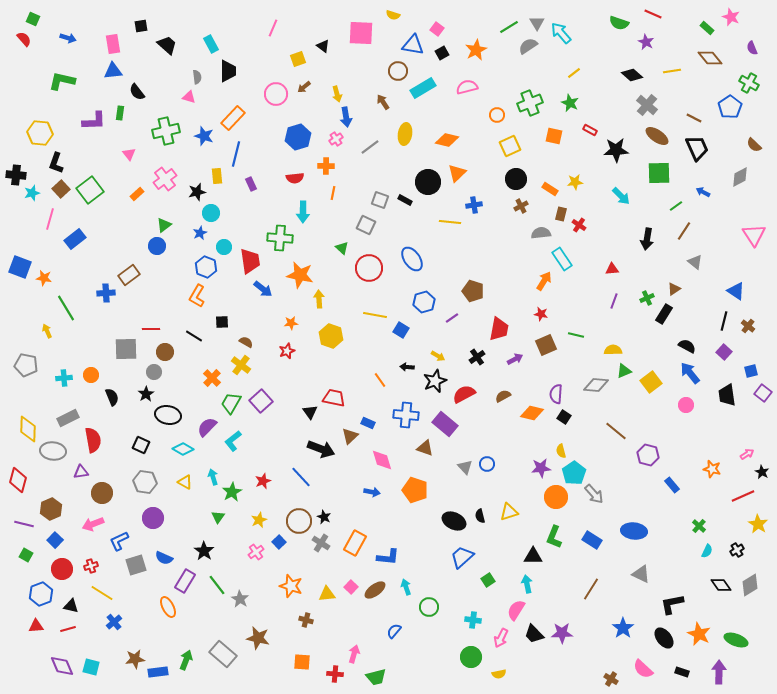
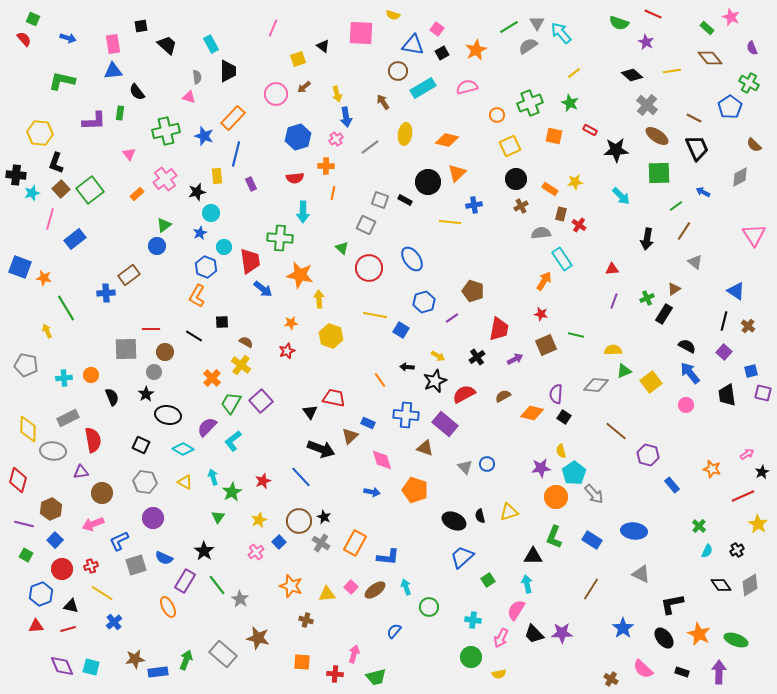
purple square at (763, 393): rotated 24 degrees counterclockwise
black star at (762, 472): rotated 16 degrees clockwise
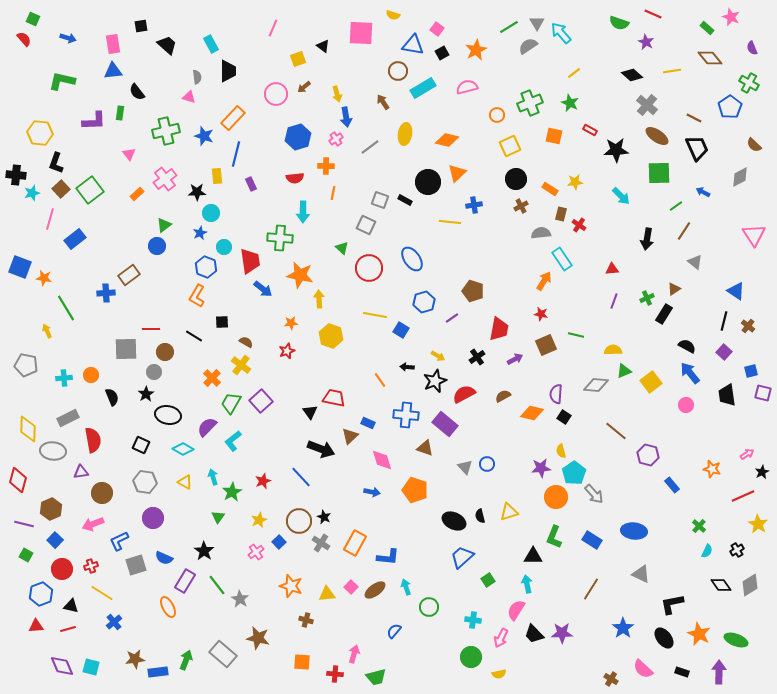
black star at (197, 192): rotated 12 degrees clockwise
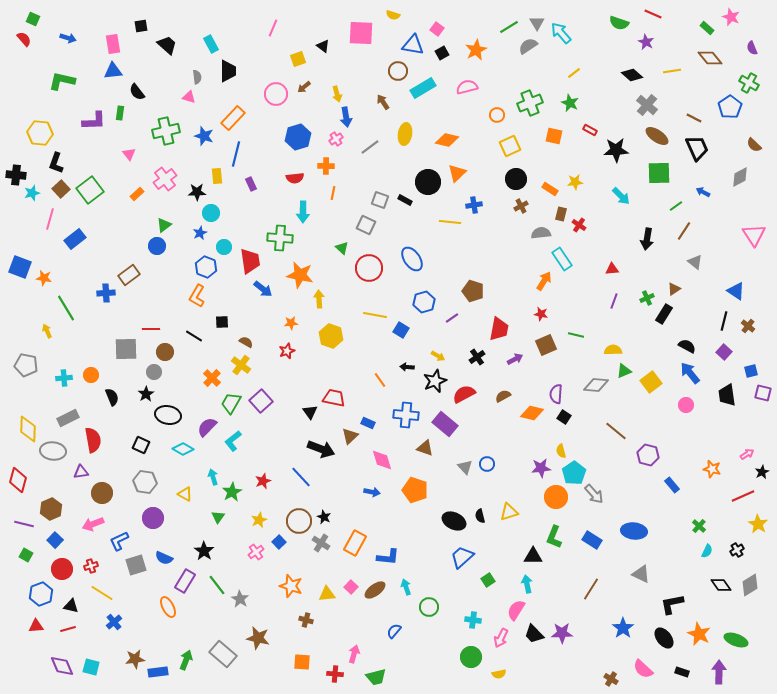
yellow triangle at (185, 482): moved 12 px down
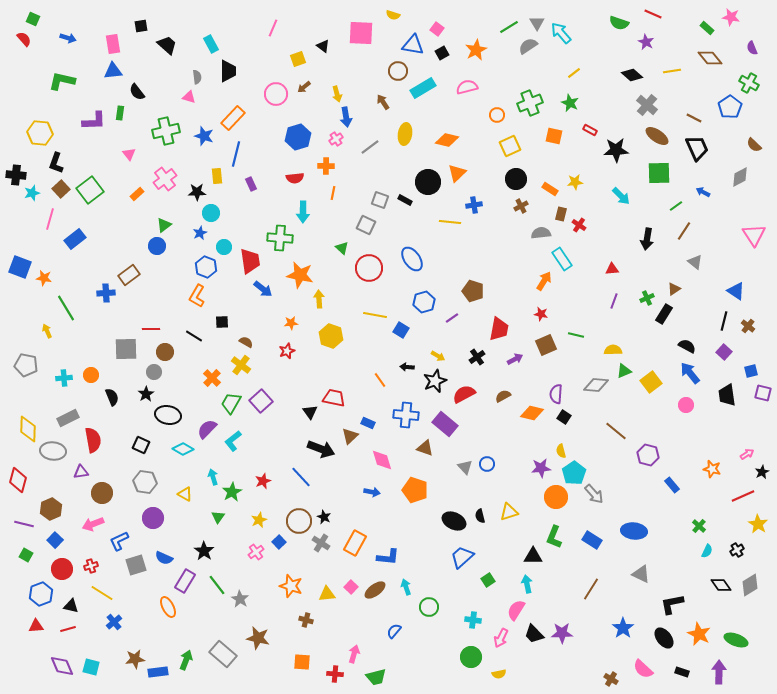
pink star at (731, 17): rotated 12 degrees counterclockwise
purple semicircle at (207, 427): moved 2 px down
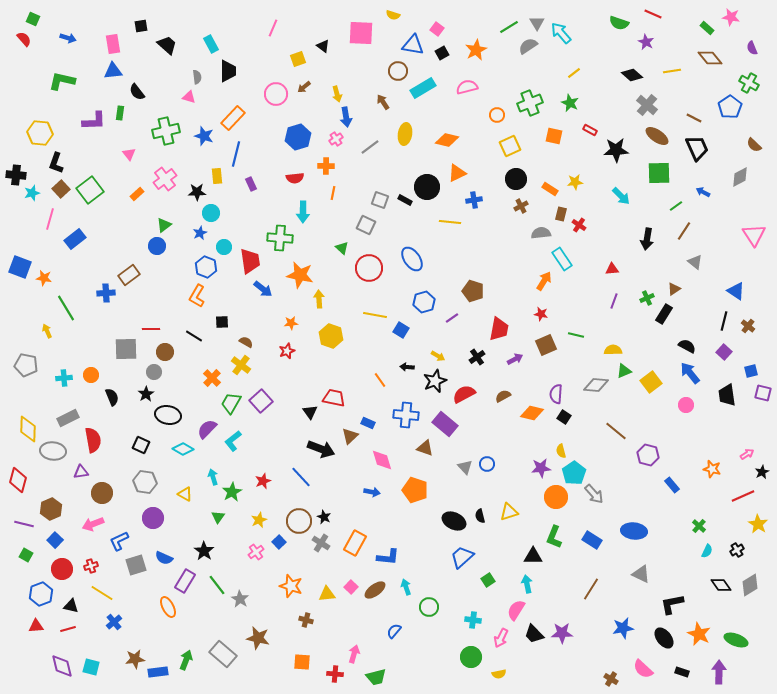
orange triangle at (457, 173): rotated 18 degrees clockwise
black circle at (428, 182): moved 1 px left, 5 px down
blue cross at (474, 205): moved 5 px up
blue star at (623, 628): rotated 25 degrees clockwise
purple diamond at (62, 666): rotated 10 degrees clockwise
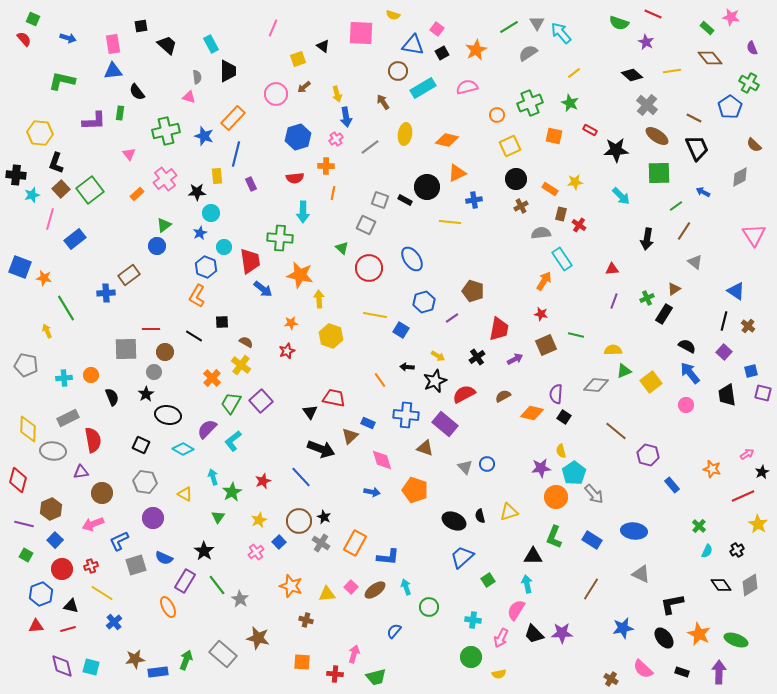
gray semicircle at (528, 46): moved 7 px down
cyan star at (32, 193): moved 2 px down
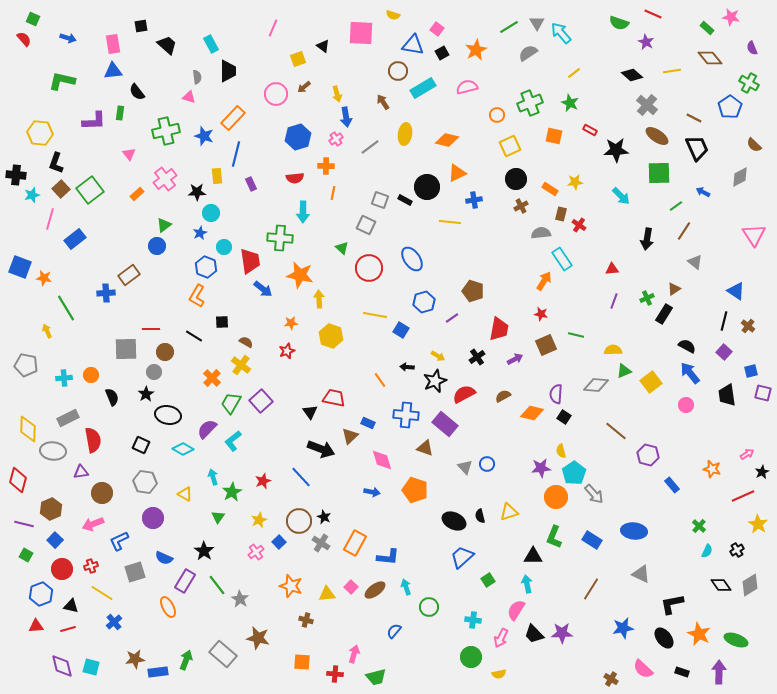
gray square at (136, 565): moved 1 px left, 7 px down
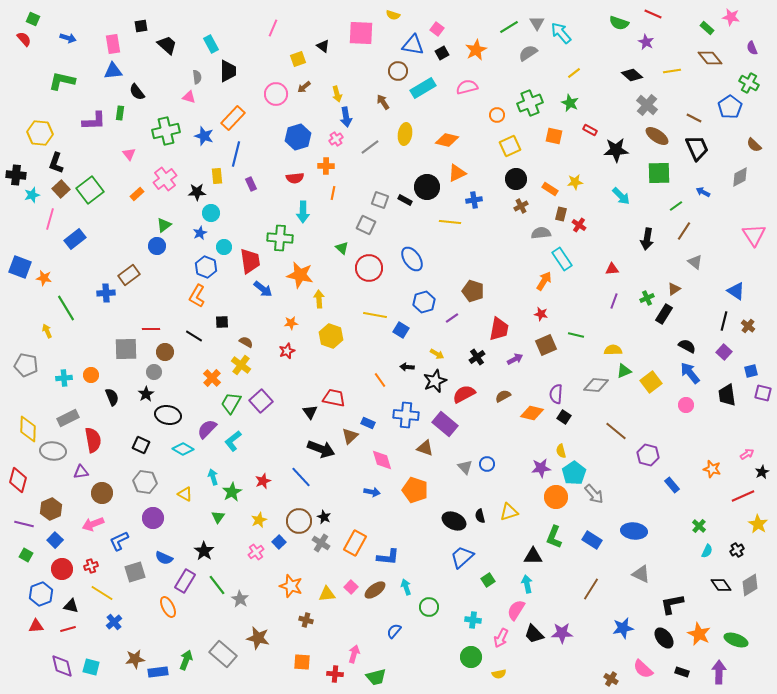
yellow arrow at (438, 356): moved 1 px left, 2 px up
